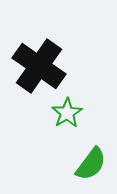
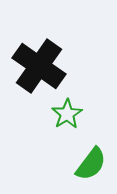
green star: moved 1 px down
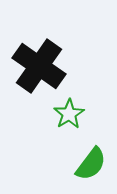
green star: moved 2 px right
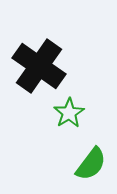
green star: moved 1 px up
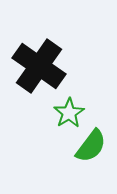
green semicircle: moved 18 px up
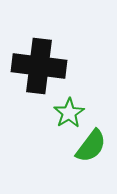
black cross: rotated 28 degrees counterclockwise
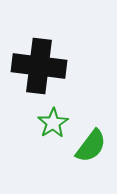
green star: moved 16 px left, 10 px down
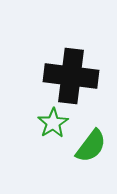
black cross: moved 32 px right, 10 px down
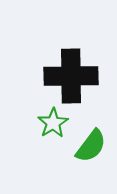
black cross: rotated 8 degrees counterclockwise
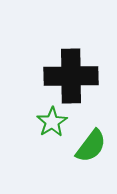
green star: moved 1 px left, 1 px up
